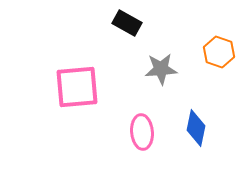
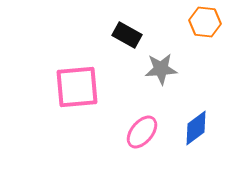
black rectangle: moved 12 px down
orange hexagon: moved 14 px left, 30 px up; rotated 12 degrees counterclockwise
blue diamond: rotated 42 degrees clockwise
pink ellipse: rotated 44 degrees clockwise
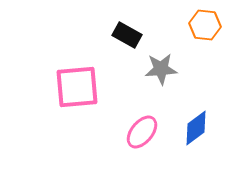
orange hexagon: moved 3 px down
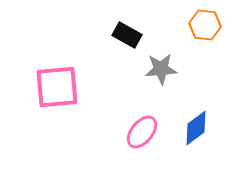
pink square: moved 20 px left
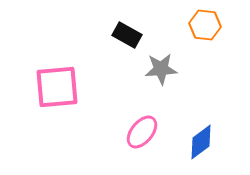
blue diamond: moved 5 px right, 14 px down
